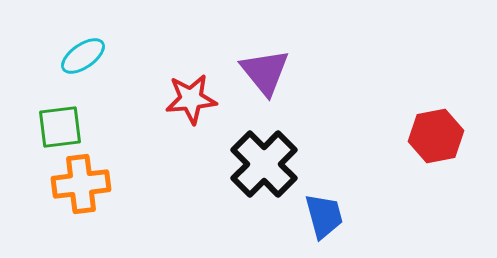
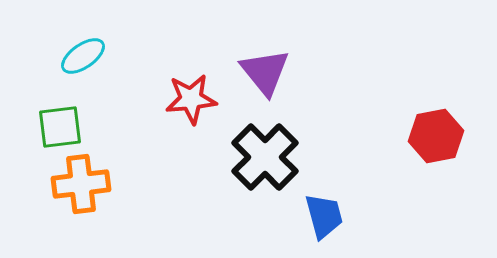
black cross: moved 1 px right, 7 px up
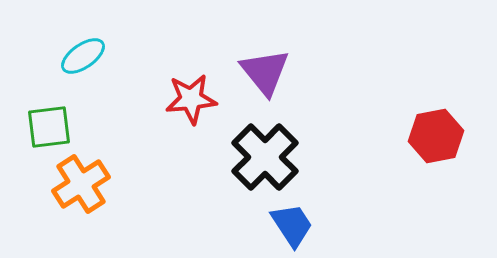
green square: moved 11 px left
orange cross: rotated 26 degrees counterclockwise
blue trapezoid: moved 32 px left, 9 px down; rotated 18 degrees counterclockwise
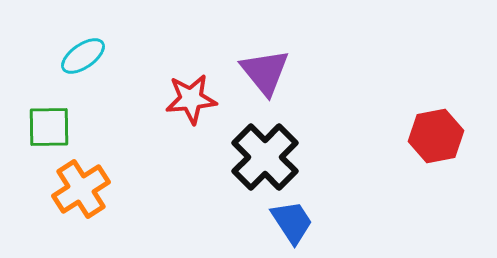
green square: rotated 6 degrees clockwise
orange cross: moved 5 px down
blue trapezoid: moved 3 px up
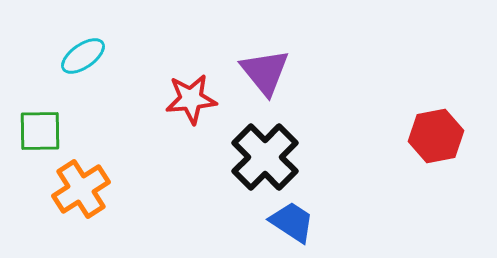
green square: moved 9 px left, 4 px down
blue trapezoid: rotated 24 degrees counterclockwise
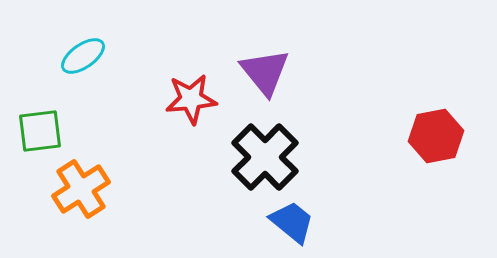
green square: rotated 6 degrees counterclockwise
blue trapezoid: rotated 6 degrees clockwise
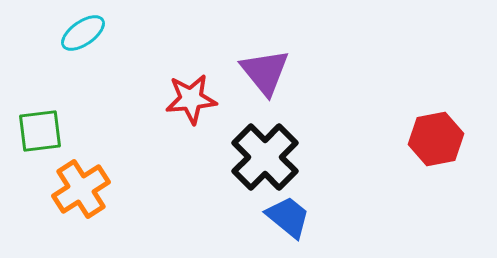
cyan ellipse: moved 23 px up
red hexagon: moved 3 px down
blue trapezoid: moved 4 px left, 5 px up
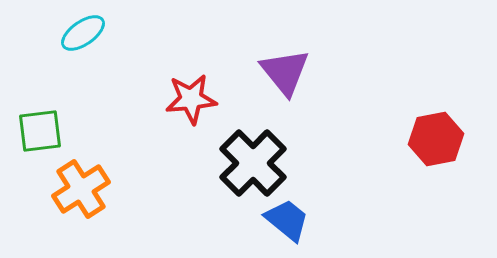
purple triangle: moved 20 px right
black cross: moved 12 px left, 6 px down
blue trapezoid: moved 1 px left, 3 px down
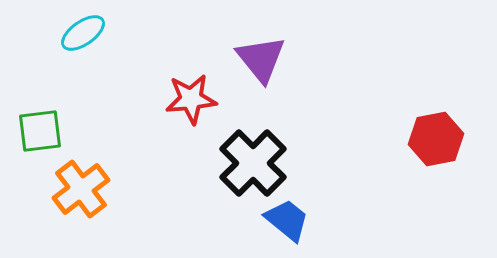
purple triangle: moved 24 px left, 13 px up
orange cross: rotated 4 degrees counterclockwise
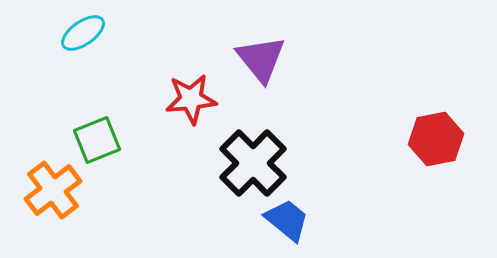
green square: moved 57 px right, 9 px down; rotated 15 degrees counterclockwise
orange cross: moved 28 px left, 1 px down
